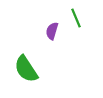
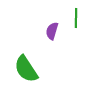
green line: rotated 24 degrees clockwise
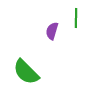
green semicircle: moved 3 px down; rotated 12 degrees counterclockwise
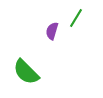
green line: rotated 30 degrees clockwise
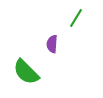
purple semicircle: moved 13 px down; rotated 12 degrees counterclockwise
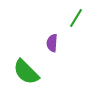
purple semicircle: moved 1 px up
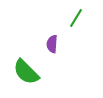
purple semicircle: moved 1 px down
